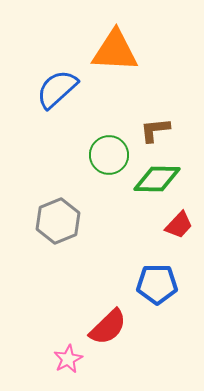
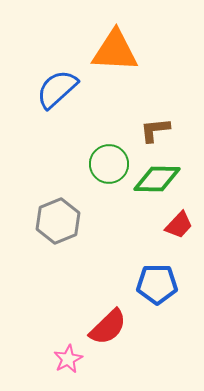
green circle: moved 9 px down
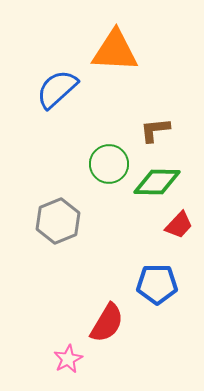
green diamond: moved 3 px down
red semicircle: moved 1 px left, 4 px up; rotated 15 degrees counterclockwise
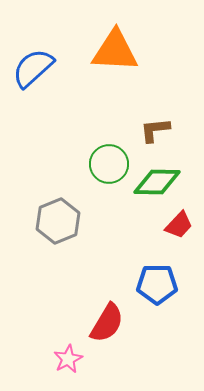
blue semicircle: moved 24 px left, 21 px up
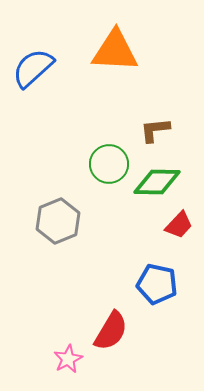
blue pentagon: rotated 12 degrees clockwise
red semicircle: moved 4 px right, 8 px down
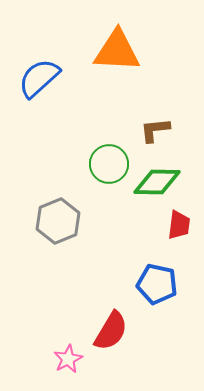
orange triangle: moved 2 px right
blue semicircle: moved 6 px right, 10 px down
red trapezoid: rotated 36 degrees counterclockwise
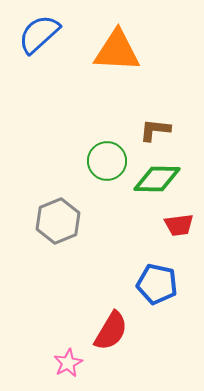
blue semicircle: moved 44 px up
brown L-shape: rotated 12 degrees clockwise
green circle: moved 2 px left, 3 px up
green diamond: moved 3 px up
red trapezoid: rotated 76 degrees clockwise
pink star: moved 4 px down
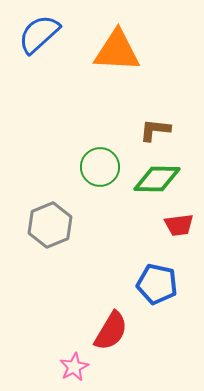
green circle: moved 7 px left, 6 px down
gray hexagon: moved 8 px left, 4 px down
pink star: moved 6 px right, 4 px down
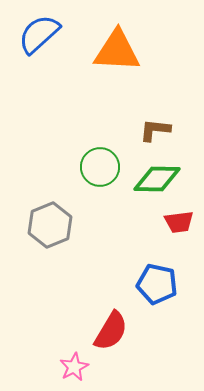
red trapezoid: moved 3 px up
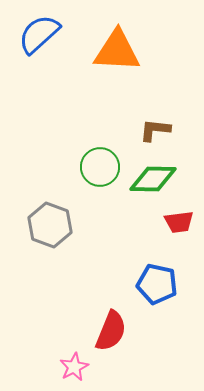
green diamond: moved 4 px left
gray hexagon: rotated 18 degrees counterclockwise
red semicircle: rotated 9 degrees counterclockwise
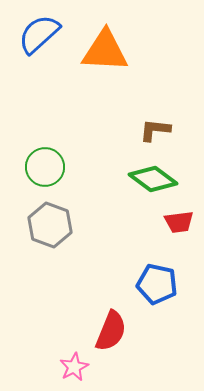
orange triangle: moved 12 px left
green circle: moved 55 px left
green diamond: rotated 36 degrees clockwise
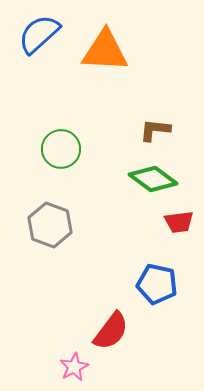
green circle: moved 16 px right, 18 px up
red semicircle: rotated 15 degrees clockwise
